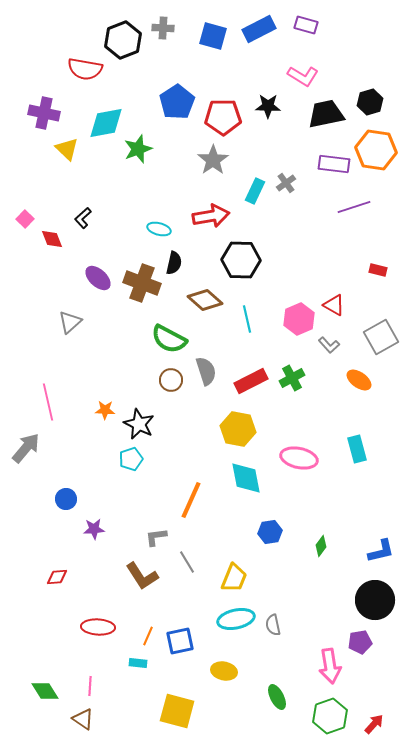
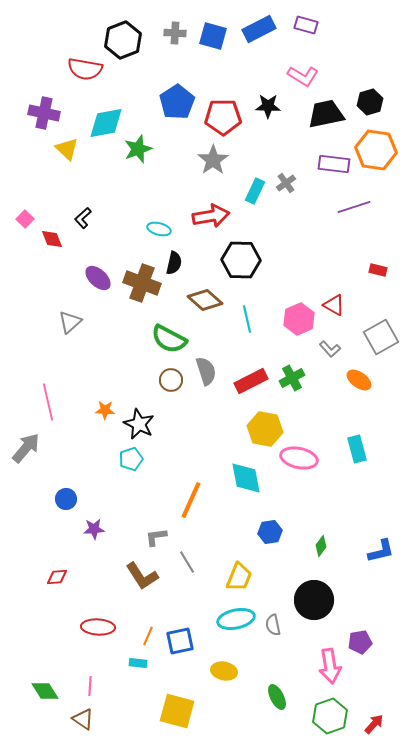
gray cross at (163, 28): moved 12 px right, 5 px down
gray L-shape at (329, 345): moved 1 px right, 4 px down
yellow hexagon at (238, 429): moved 27 px right
yellow trapezoid at (234, 578): moved 5 px right, 1 px up
black circle at (375, 600): moved 61 px left
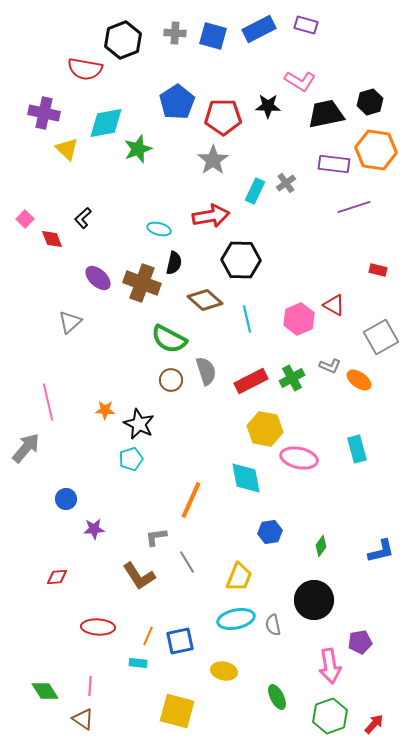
pink L-shape at (303, 76): moved 3 px left, 5 px down
gray L-shape at (330, 349): moved 17 px down; rotated 25 degrees counterclockwise
brown L-shape at (142, 576): moved 3 px left
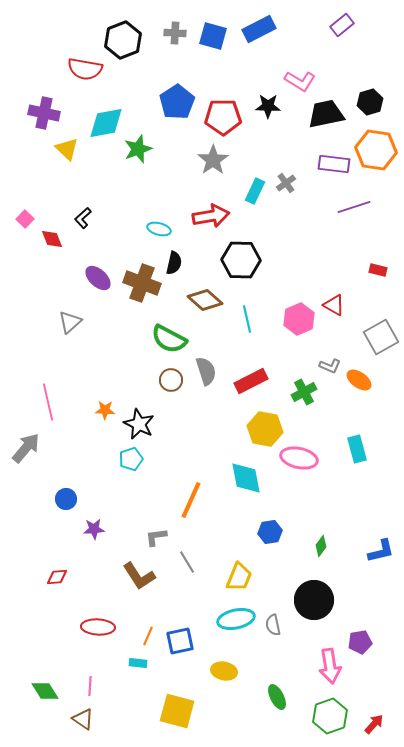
purple rectangle at (306, 25): moved 36 px right; rotated 55 degrees counterclockwise
green cross at (292, 378): moved 12 px right, 14 px down
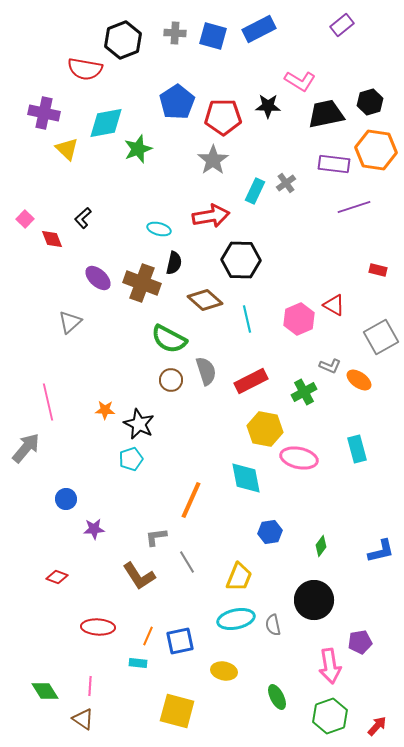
red diamond at (57, 577): rotated 25 degrees clockwise
red arrow at (374, 724): moved 3 px right, 2 px down
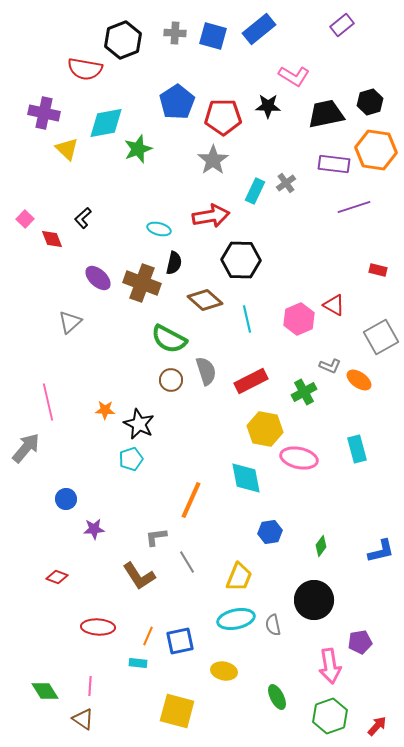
blue rectangle at (259, 29): rotated 12 degrees counterclockwise
pink L-shape at (300, 81): moved 6 px left, 5 px up
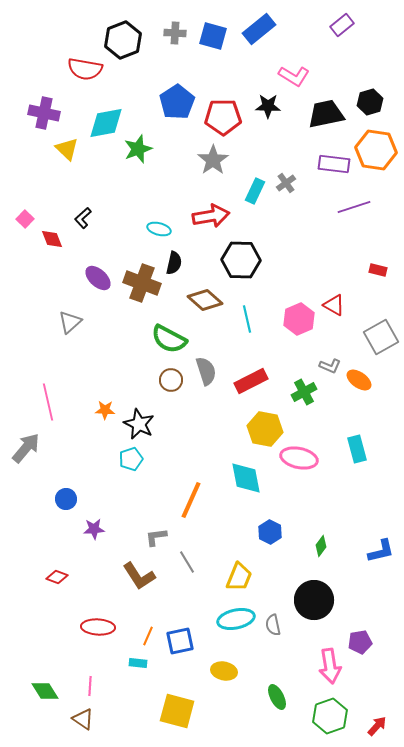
blue hexagon at (270, 532): rotated 25 degrees counterclockwise
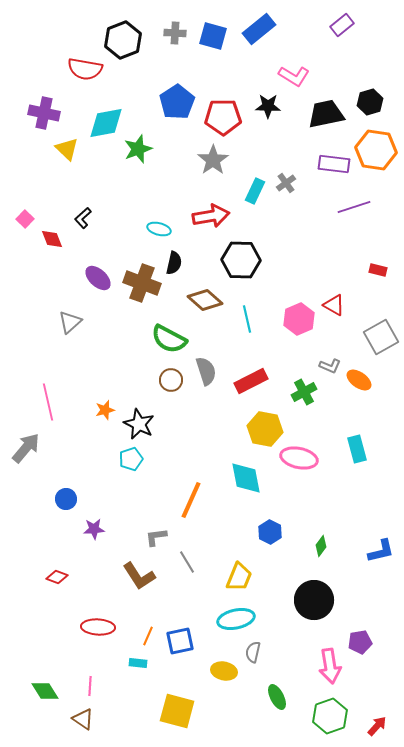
orange star at (105, 410): rotated 18 degrees counterclockwise
gray semicircle at (273, 625): moved 20 px left, 27 px down; rotated 25 degrees clockwise
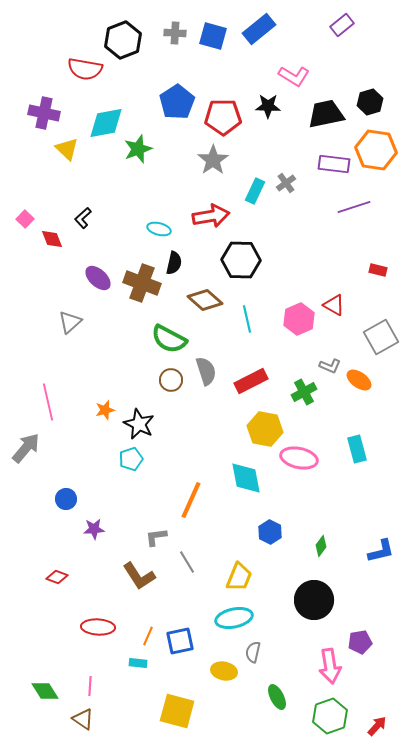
cyan ellipse at (236, 619): moved 2 px left, 1 px up
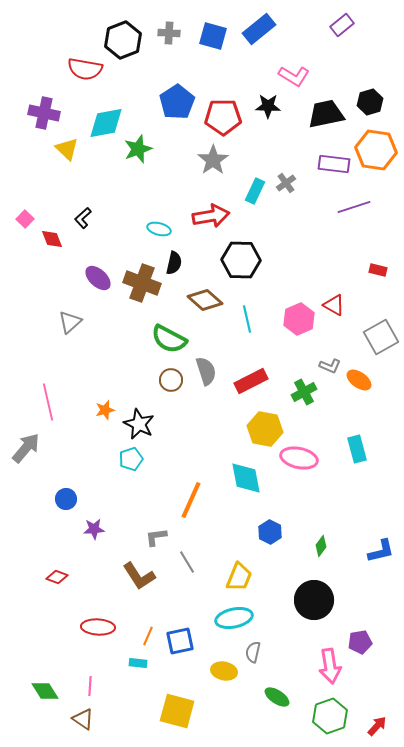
gray cross at (175, 33): moved 6 px left
green ellipse at (277, 697): rotated 30 degrees counterclockwise
